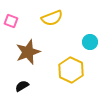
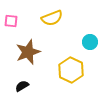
pink square: rotated 16 degrees counterclockwise
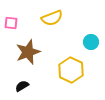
pink square: moved 2 px down
cyan circle: moved 1 px right
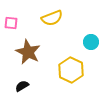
brown star: rotated 25 degrees counterclockwise
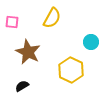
yellow semicircle: rotated 40 degrees counterclockwise
pink square: moved 1 px right, 1 px up
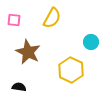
pink square: moved 2 px right, 2 px up
black semicircle: moved 3 px left, 1 px down; rotated 40 degrees clockwise
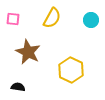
pink square: moved 1 px left, 1 px up
cyan circle: moved 22 px up
black semicircle: moved 1 px left
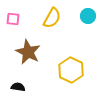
cyan circle: moved 3 px left, 4 px up
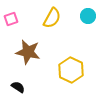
pink square: moved 2 px left; rotated 24 degrees counterclockwise
brown star: rotated 15 degrees counterclockwise
black semicircle: rotated 24 degrees clockwise
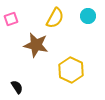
yellow semicircle: moved 3 px right
brown star: moved 8 px right, 7 px up
black semicircle: moved 1 px left; rotated 24 degrees clockwise
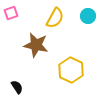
pink square: moved 6 px up
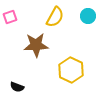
pink square: moved 1 px left, 4 px down
yellow semicircle: moved 1 px up
brown star: rotated 15 degrees counterclockwise
black semicircle: rotated 144 degrees clockwise
